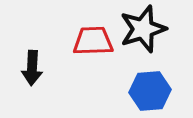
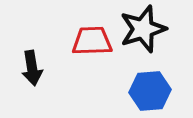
red trapezoid: moved 1 px left
black arrow: rotated 12 degrees counterclockwise
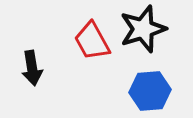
red trapezoid: rotated 117 degrees counterclockwise
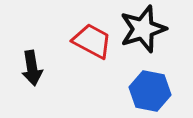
red trapezoid: rotated 147 degrees clockwise
blue hexagon: rotated 15 degrees clockwise
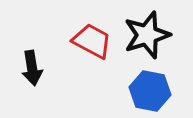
black star: moved 4 px right, 6 px down
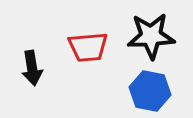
black star: moved 4 px right, 1 px down; rotated 15 degrees clockwise
red trapezoid: moved 4 px left, 6 px down; rotated 147 degrees clockwise
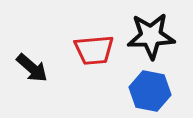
red trapezoid: moved 6 px right, 3 px down
black arrow: rotated 40 degrees counterclockwise
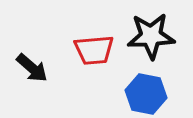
blue hexagon: moved 4 px left, 3 px down
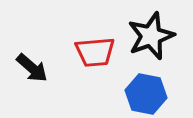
black star: rotated 18 degrees counterclockwise
red trapezoid: moved 1 px right, 2 px down
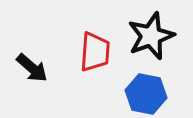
red trapezoid: rotated 81 degrees counterclockwise
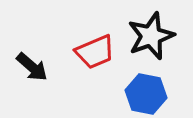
red trapezoid: rotated 63 degrees clockwise
black arrow: moved 1 px up
